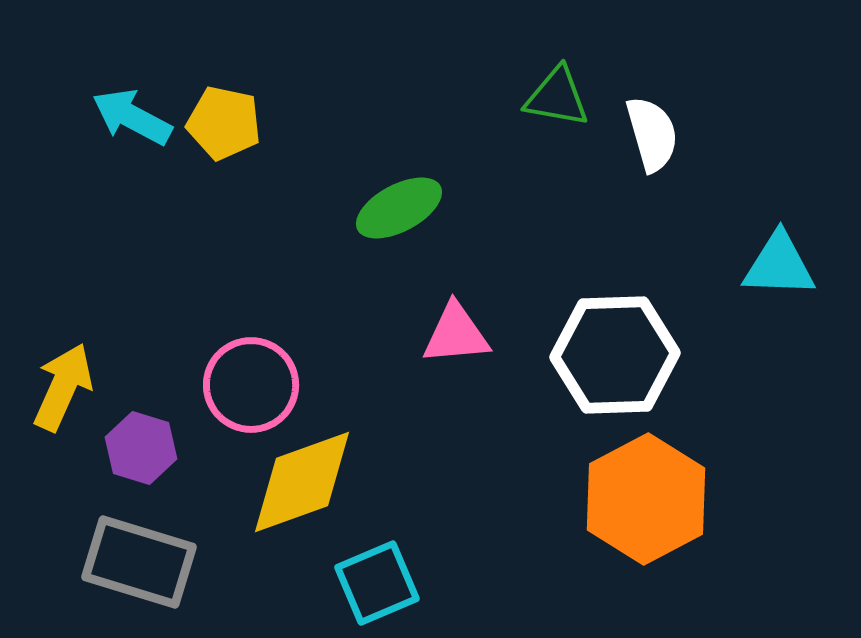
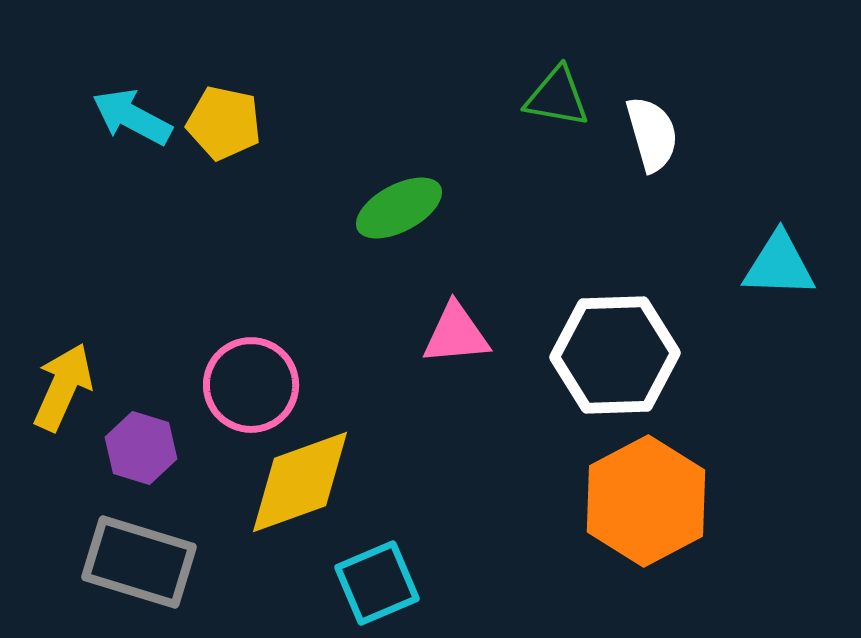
yellow diamond: moved 2 px left
orange hexagon: moved 2 px down
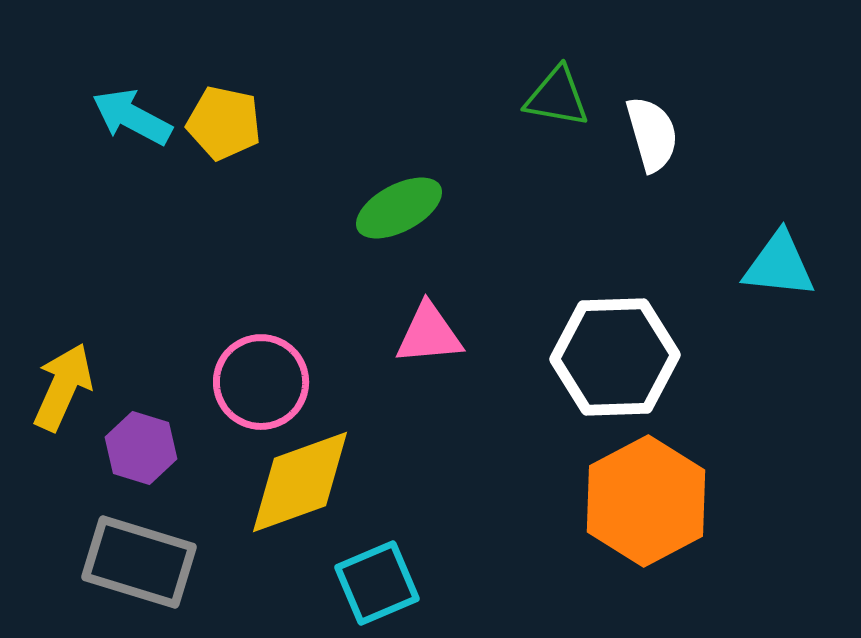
cyan triangle: rotated 4 degrees clockwise
pink triangle: moved 27 px left
white hexagon: moved 2 px down
pink circle: moved 10 px right, 3 px up
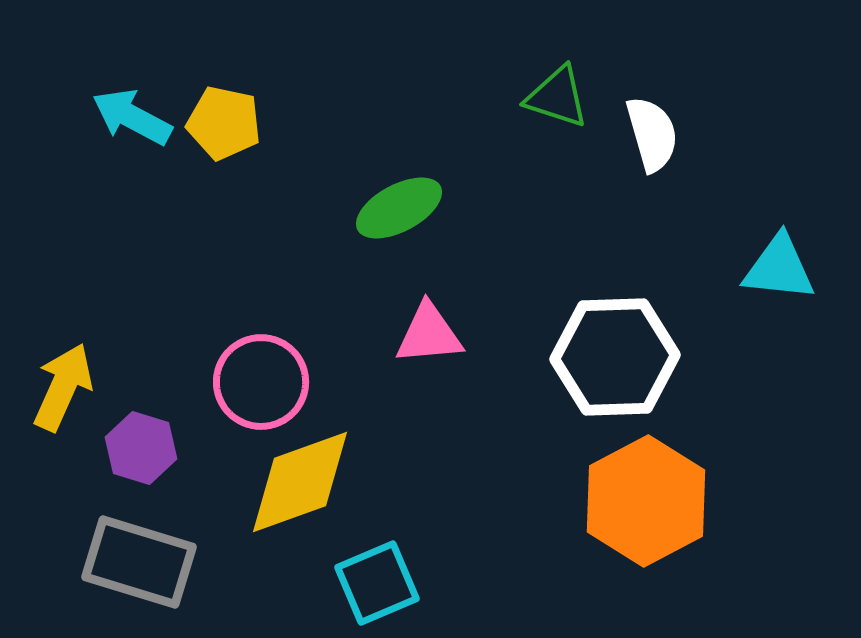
green triangle: rotated 8 degrees clockwise
cyan triangle: moved 3 px down
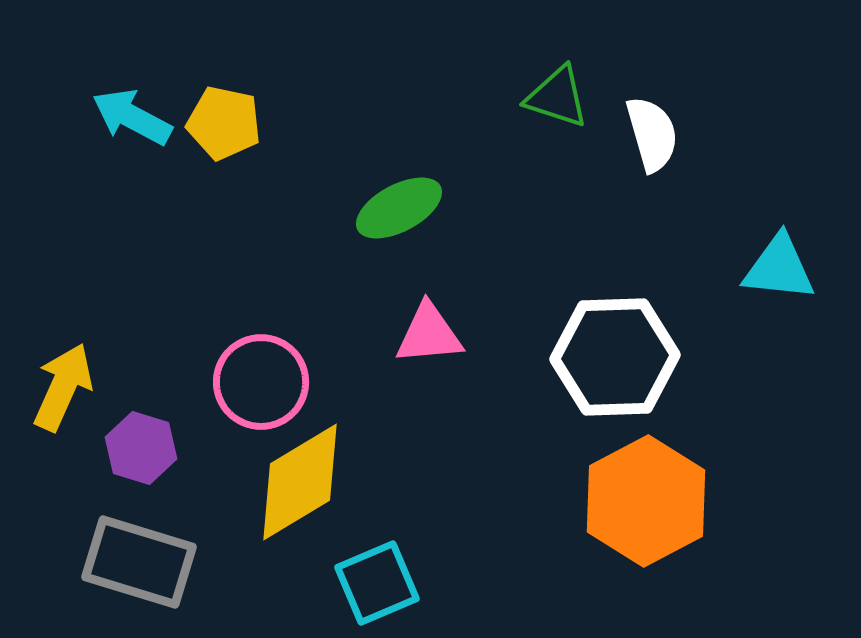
yellow diamond: rotated 11 degrees counterclockwise
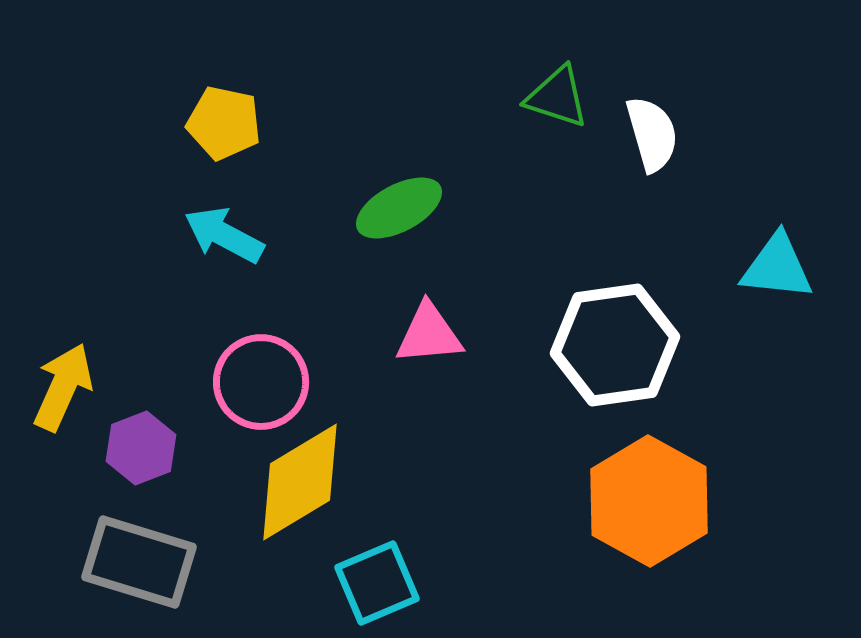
cyan arrow: moved 92 px right, 118 px down
cyan triangle: moved 2 px left, 1 px up
white hexagon: moved 12 px up; rotated 6 degrees counterclockwise
purple hexagon: rotated 22 degrees clockwise
orange hexagon: moved 3 px right; rotated 3 degrees counterclockwise
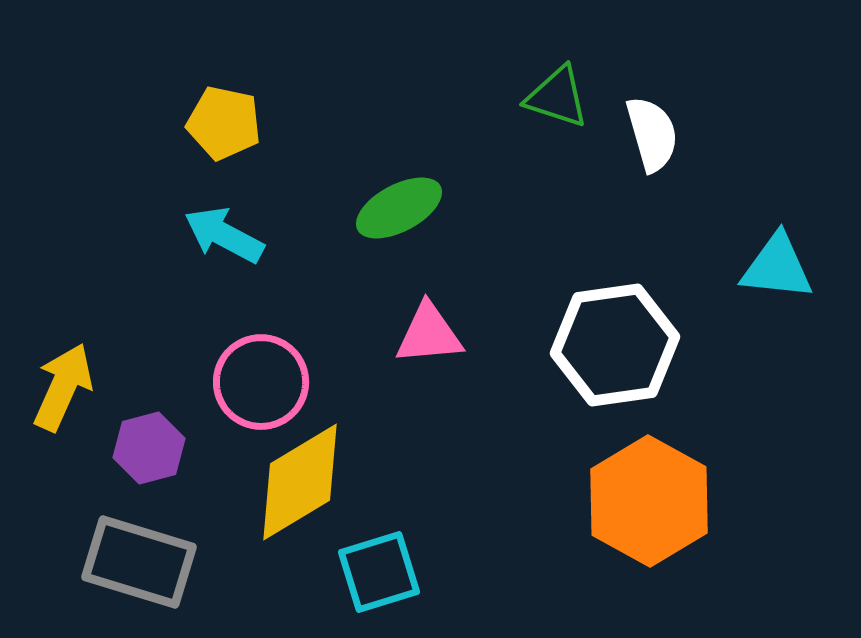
purple hexagon: moved 8 px right; rotated 6 degrees clockwise
cyan square: moved 2 px right, 11 px up; rotated 6 degrees clockwise
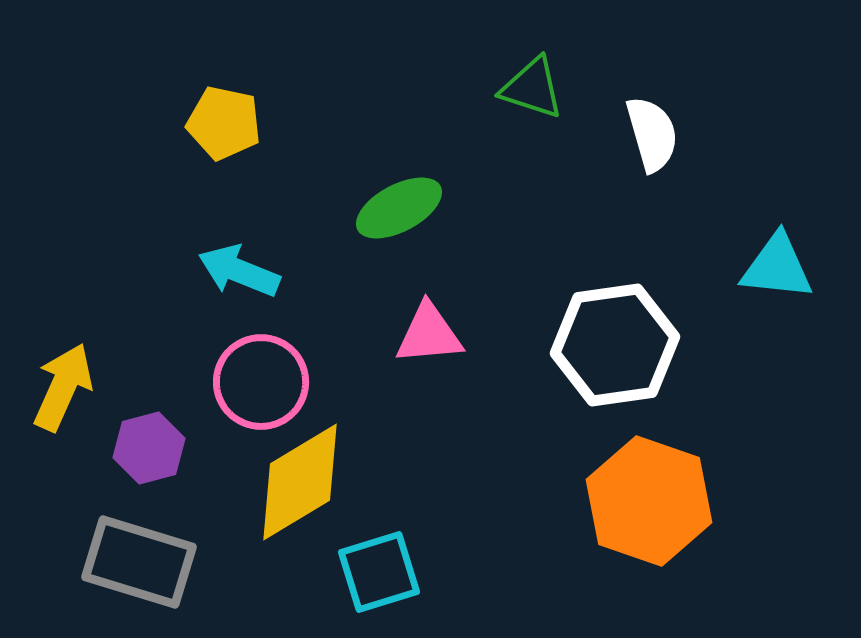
green triangle: moved 25 px left, 9 px up
cyan arrow: moved 15 px right, 36 px down; rotated 6 degrees counterclockwise
orange hexagon: rotated 10 degrees counterclockwise
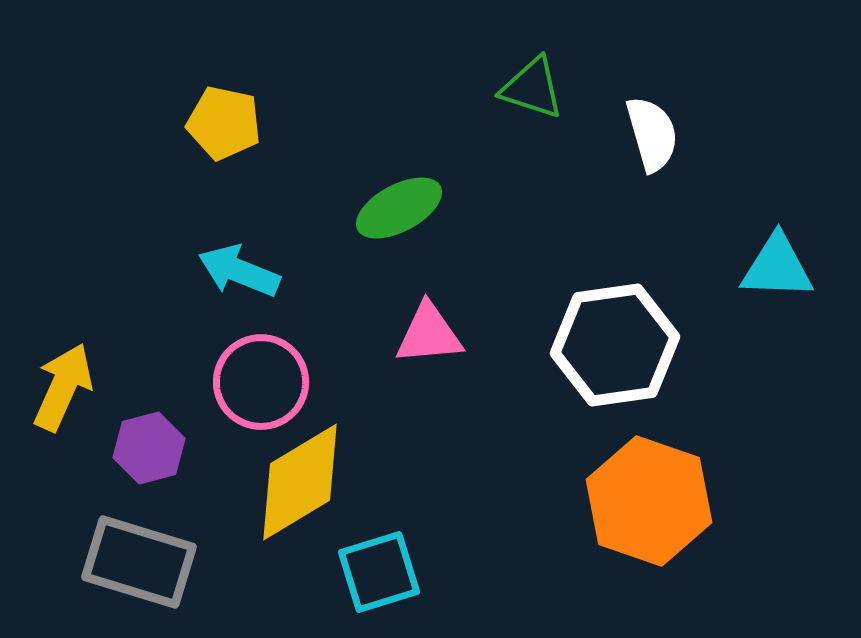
cyan triangle: rotated 4 degrees counterclockwise
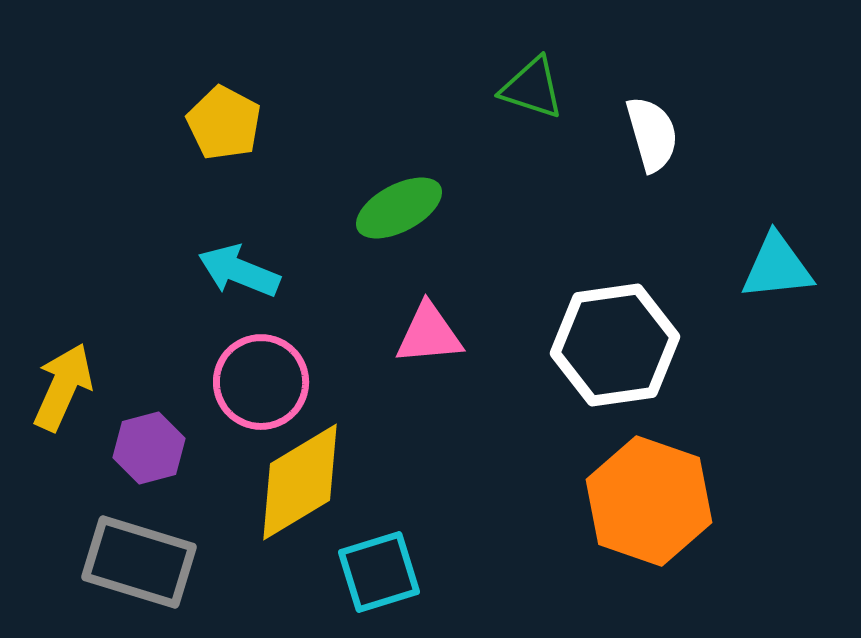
yellow pentagon: rotated 16 degrees clockwise
cyan triangle: rotated 8 degrees counterclockwise
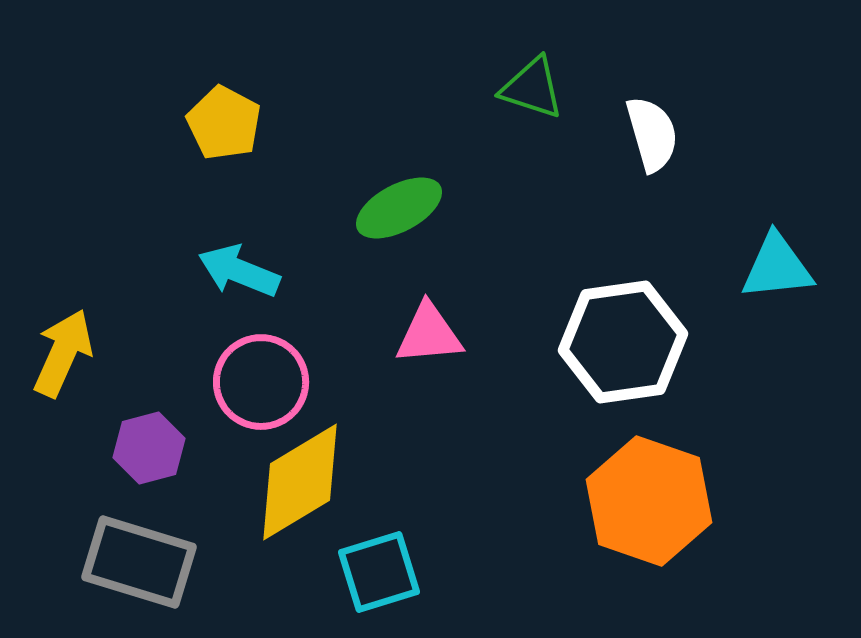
white hexagon: moved 8 px right, 3 px up
yellow arrow: moved 34 px up
